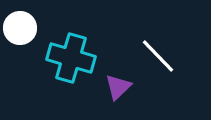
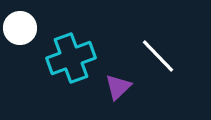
cyan cross: rotated 36 degrees counterclockwise
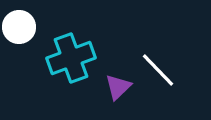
white circle: moved 1 px left, 1 px up
white line: moved 14 px down
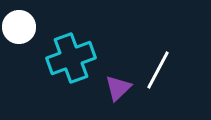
white line: rotated 72 degrees clockwise
purple triangle: moved 1 px down
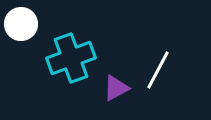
white circle: moved 2 px right, 3 px up
purple triangle: moved 2 px left; rotated 16 degrees clockwise
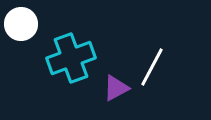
white line: moved 6 px left, 3 px up
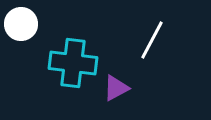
cyan cross: moved 2 px right, 5 px down; rotated 27 degrees clockwise
white line: moved 27 px up
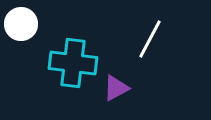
white line: moved 2 px left, 1 px up
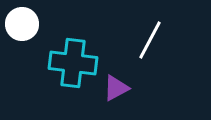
white circle: moved 1 px right
white line: moved 1 px down
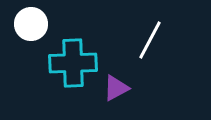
white circle: moved 9 px right
cyan cross: rotated 9 degrees counterclockwise
